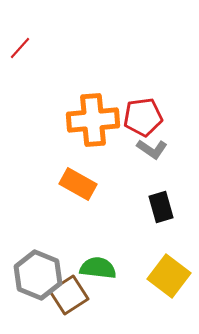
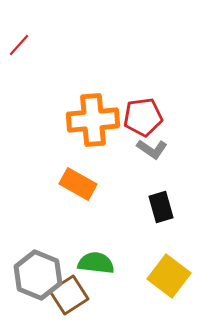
red line: moved 1 px left, 3 px up
green semicircle: moved 2 px left, 5 px up
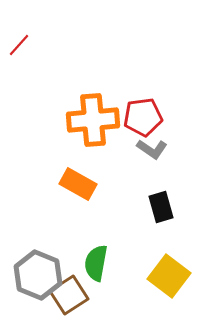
green semicircle: rotated 87 degrees counterclockwise
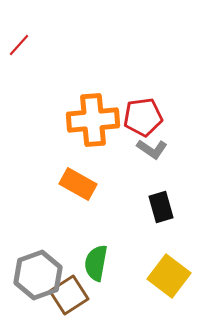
gray hexagon: rotated 18 degrees clockwise
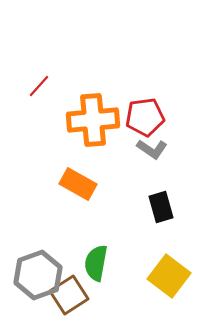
red line: moved 20 px right, 41 px down
red pentagon: moved 2 px right
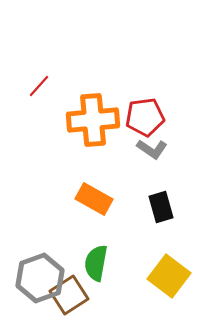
orange rectangle: moved 16 px right, 15 px down
gray hexagon: moved 2 px right, 3 px down
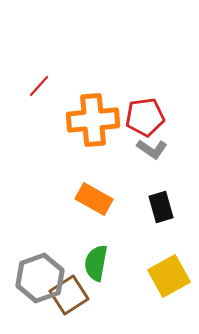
yellow square: rotated 24 degrees clockwise
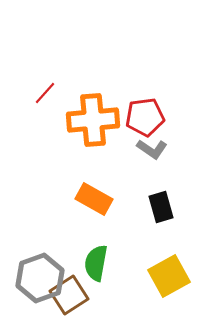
red line: moved 6 px right, 7 px down
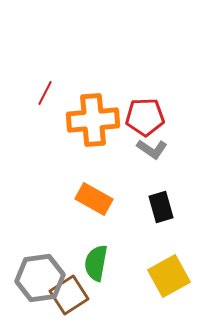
red line: rotated 15 degrees counterclockwise
red pentagon: rotated 6 degrees clockwise
gray hexagon: rotated 12 degrees clockwise
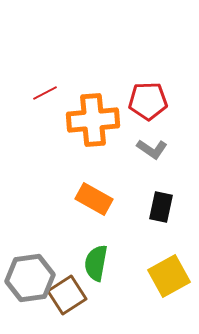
red line: rotated 35 degrees clockwise
red pentagon: moved 3 px right, 16 px up
black rectangle: rotated 28 degrees clockwise
gray hexagon: moved 10 px left
brown square: moved 2 px left
